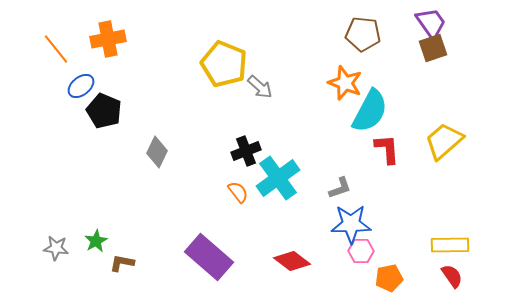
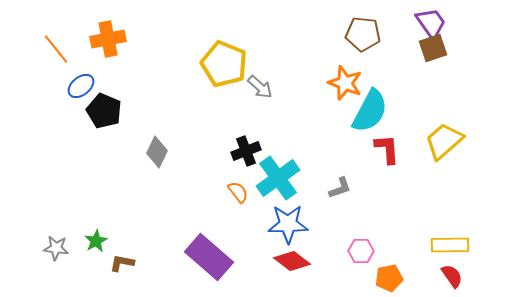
blue star: moved 63 px left
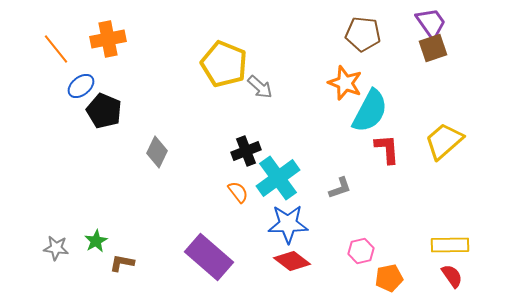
pink hexagon: rotated 15 degrees counterclockwise
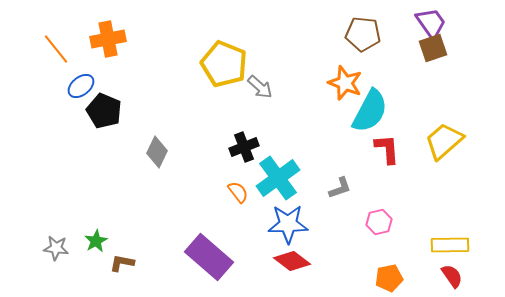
black cross: moved 2 px left, 4 px up
pink hexagon: moved 18 px right, 29 px up
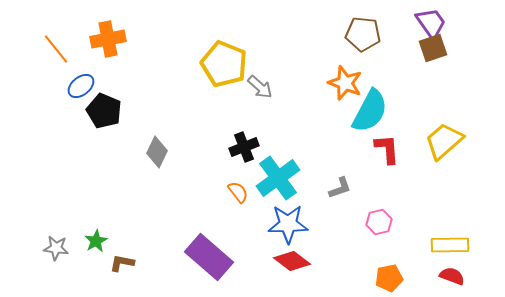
red semicircle: rotated 35 degrees counterclockwise
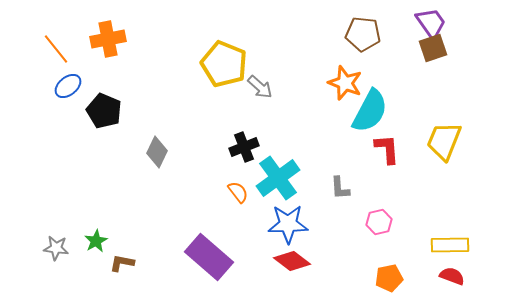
blue ellipse: moved 13 px left
yellow trapezoid: rotated 27 degrees counterclockwise
gray L-shape: rotated 105 degrees clockwise
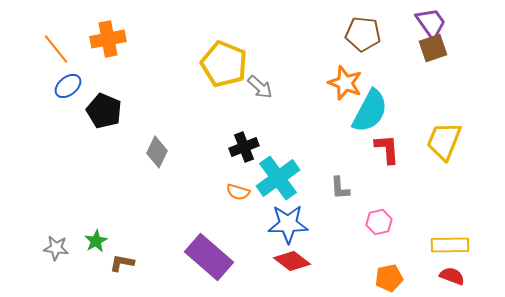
orange semicircle: rotated 145 degrees clockwise
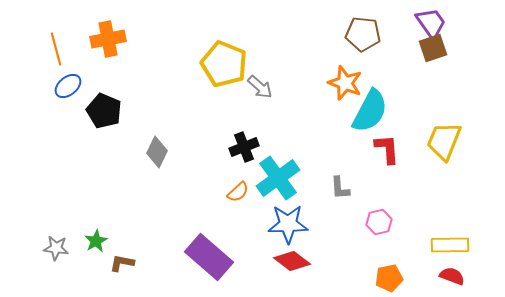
orange line: rotated 24 degrees clockwise
orange semicircle: rotated 60 degrees counterclockwise
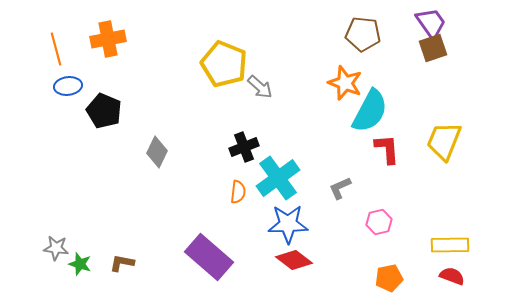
blue ellipse: rotated 32 degrees clockwise
gray L-shape: rotated 70 degrees clockwise
orange semicircle: rotated 40 degrees counterclockwise
green star: moved 16 px left, 23 px down; rotated 25 degrees counterclockwise
red diamond: moved 2 px right, 1 px up
